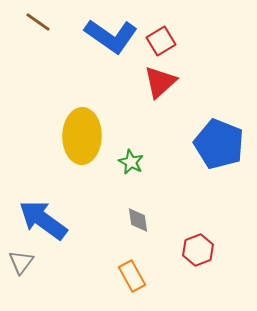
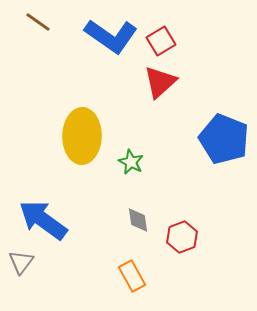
blue pentagon: moved 5 px right, 5 px up
red hexagon: moved 16 px left, 13 px up
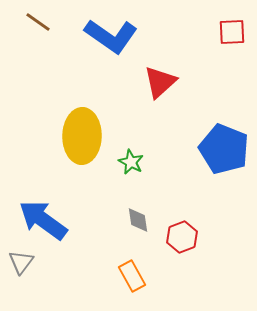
red square: moved 71 px right, 9 px up; rotated 28 degrees clockwise
blue pentagon: moved 10 px down
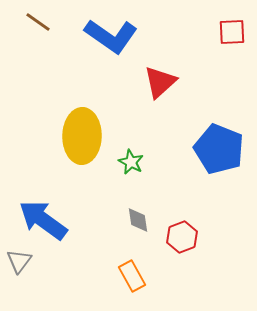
blue pentagon: moved 5 px left
gray triangle: moved 2 px left, 1 px up
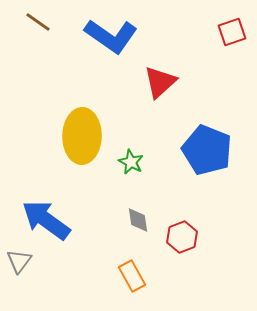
red square: rotated 16 degrees counterclockwise
blue pentagon: moved 12 px left, 1 px down
blue arrow: moved 3 px right
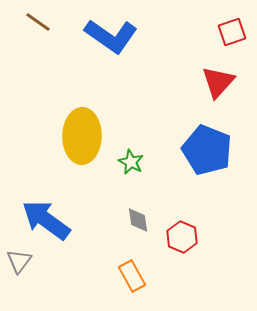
red triangle: moved 58 px right; rotated 6 degrees counterclockwise
red hexagon: rotated 16 degrees counterclockwise
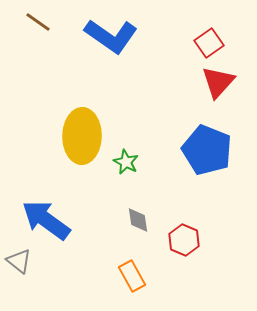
red square: moved 23 px left, 11 px down; rotated 16 degrees counterclockwise
green star: moved 5 px left
red hexagon: moved 2 px right, 3 px down
gray triangle: rotated 28 degrees counterclockwise
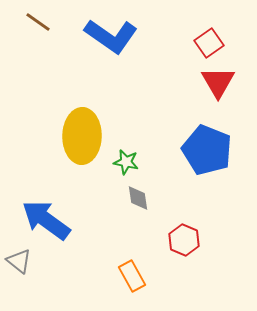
red triangle: rotated 12 degrees counterclockwise
green star: rotated 15 degrees counterclockwise
gray diamond: moved 22 px up
